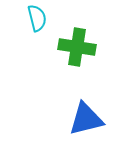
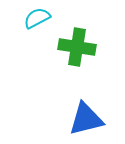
cyan semicircle: rotated 104 degrees counterclockwise
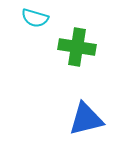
cyan semicircle: moved 2 px left; rotated 136 degrees counterclockwise
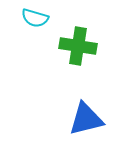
green cross: moved 1 px right, 1 px up
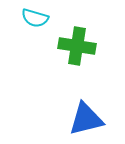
green cross: moved 1 px left
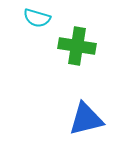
cyan semicircle: moved 2 px right
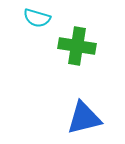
blue triangle: moved 2 px left, 1 px up
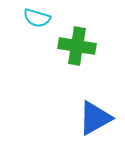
blue triangle: moved 11 px right; rotated 15 degrees counterclockwise
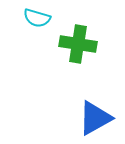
green cross: moved 1 px right, 2 px up
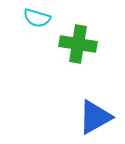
blue triangle: moved 1 px up
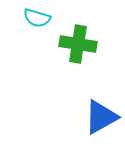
blue triangle: moved 6 px right
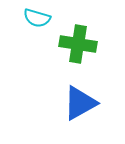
blue triangle: moved 21 px left, 14 px up
